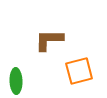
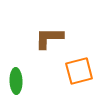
brown L-shape: moved 2 px up
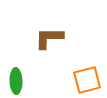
orange square: moved 8 px right, 9 px down
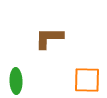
orange square: rotated 16 degrees clockwise
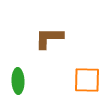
green ellipse: moved 2 px right
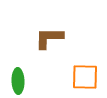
orange square: moved 2 px left, 3 px up
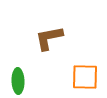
brown L-shape: rotated 12 degrees counterclockwise
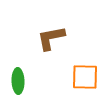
brown L-shape: moved 2 px right
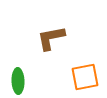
orange square: rotated 12 degrees counterclockwise
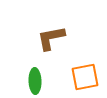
green ellipse: moved 17 px right
